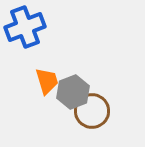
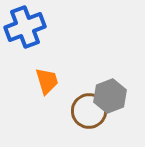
gray hexagon: moved 37 px right, 4 px down
brown circle: moved 3 px left
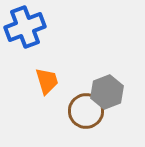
gray hexagon: moved 3 px left, 4 px up
brown circle: moved 3 px left
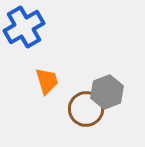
blue cross: moved 1 px left; rotated 9 degrees counterclockwise
brown circle: moved 2 px up
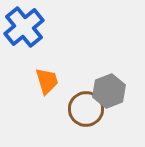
blue cross: rotated 9 degrees counterclockwise
gray hexagon: moved 2 px right, 1 px up
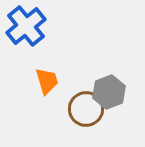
blue cross: moved 2 px right, 1 px up
gray hexagon: moved 1 px down
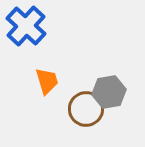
blue cross: rotated 9 degrees counterclockwise
gray hexagon: rotated 12 degrees clockwise
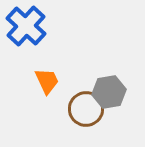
orange trapezoid: rotated 8 degrees counterclockwise
